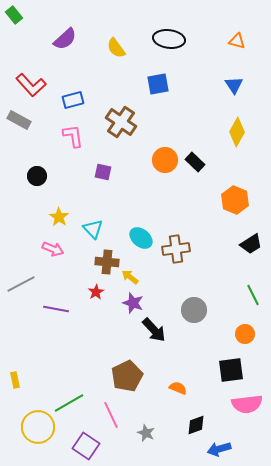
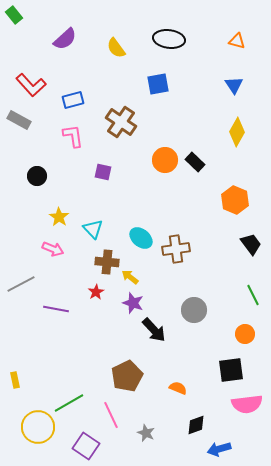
black trapezoid at (251, 244): rotated 95 degrees counterclockwise
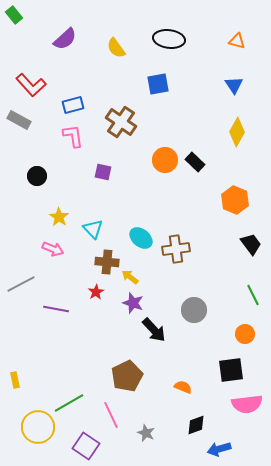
blue rectangle at (73, 100): moved 5 px down
orange semicircle at (178, 388): moved 5 px right, 1 px up
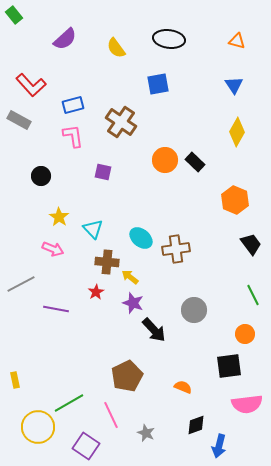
black circle at (37, 176): moved 4 px right
black square at (231, 370): moved 2 px left, 4 px up
blue arrow at (219, 449): moved 3 px up; rotated 60 degrees counterclockwise
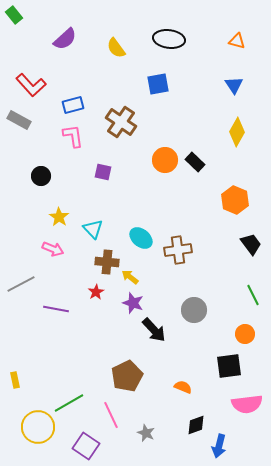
brown cross at (176, 249): moved 2 px right, 1 px down
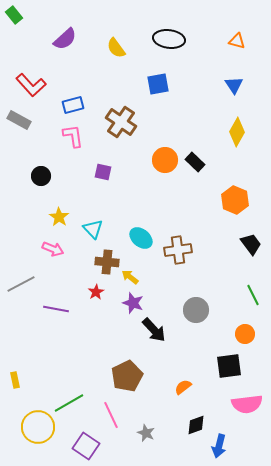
gray circle at (194, 310): moved 2 px right
orange semicircle at (183, 387): rotated 60 degrees counterclockwise
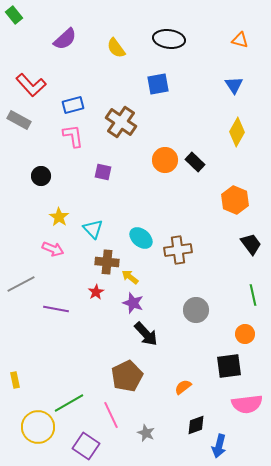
orange triangle at (237, 41): moved 3 px right, 1 px up
green line at (253, 295): rotated 15 degrees clockwise
black arrow at (154, 330): moved 8 px left, 4 px down
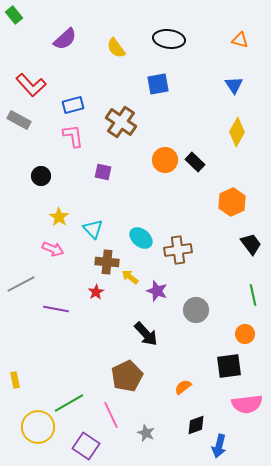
orange hexagon at (235, 200): moved 3 px left, 2 px down; rotated 12 degrees clockwise
purple star at (133, 303): moved 24 px right, 12 px up
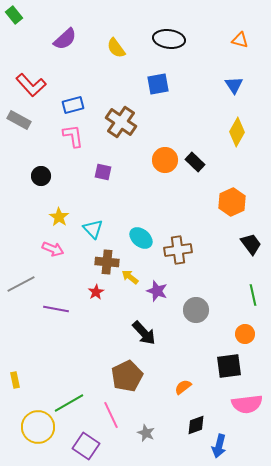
black arrow at (146, 334): moved 2 px left, 1 px up
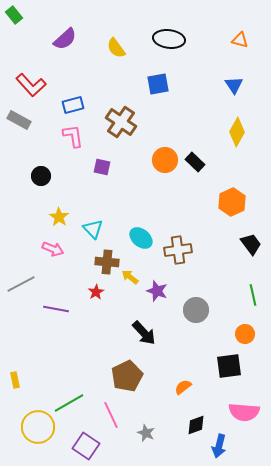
purple square at (103, 172): moved 1 px left, 5 px up
pink semicircle at (247, 404): moved 3 px left, 8 px down; rotated 12 degrees clockwise
